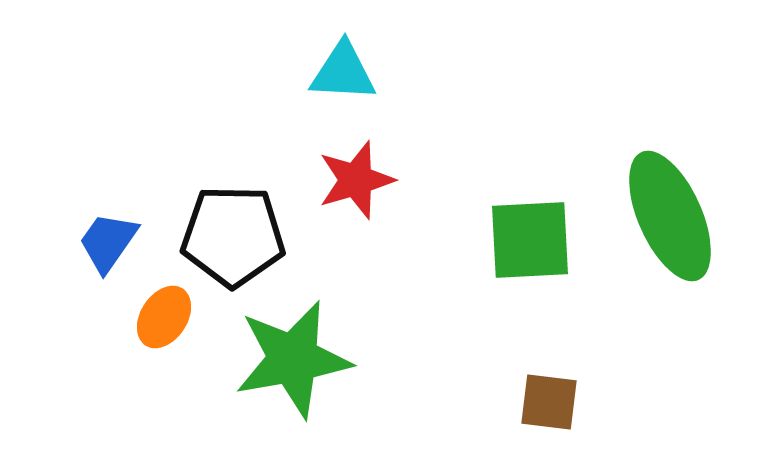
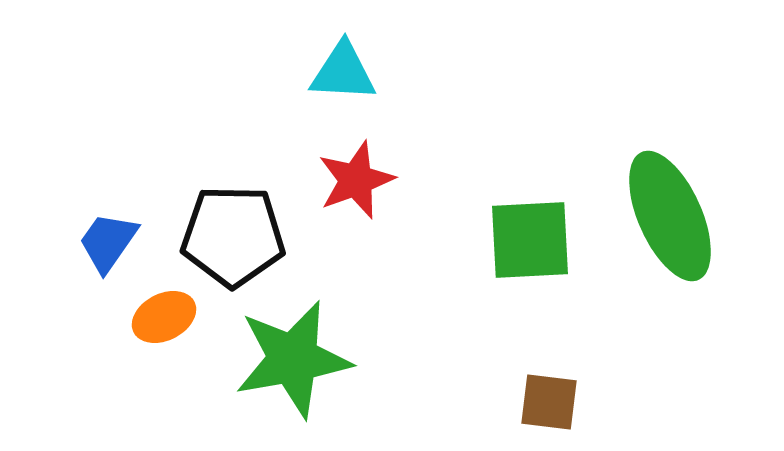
red star: rotated 4 degrees counterclockwise
orange ellipse: rotated 30 degrees clockwise
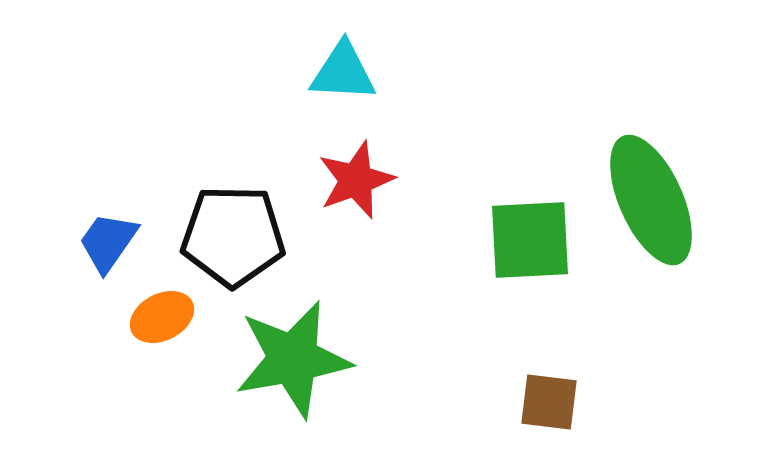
green ellipse: moved 19 px left, 16 px up
orange ellipse: moved 2 px left
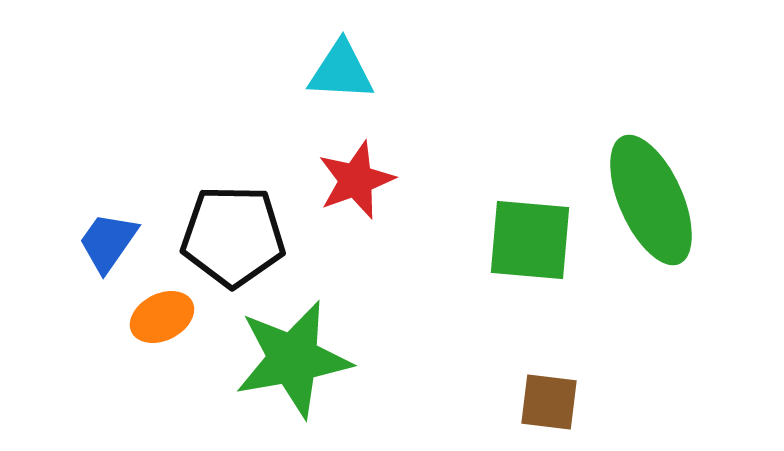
cyan triangle: moved 2 px left, 1 px up
green square: rotated 8 degrees clockwise
